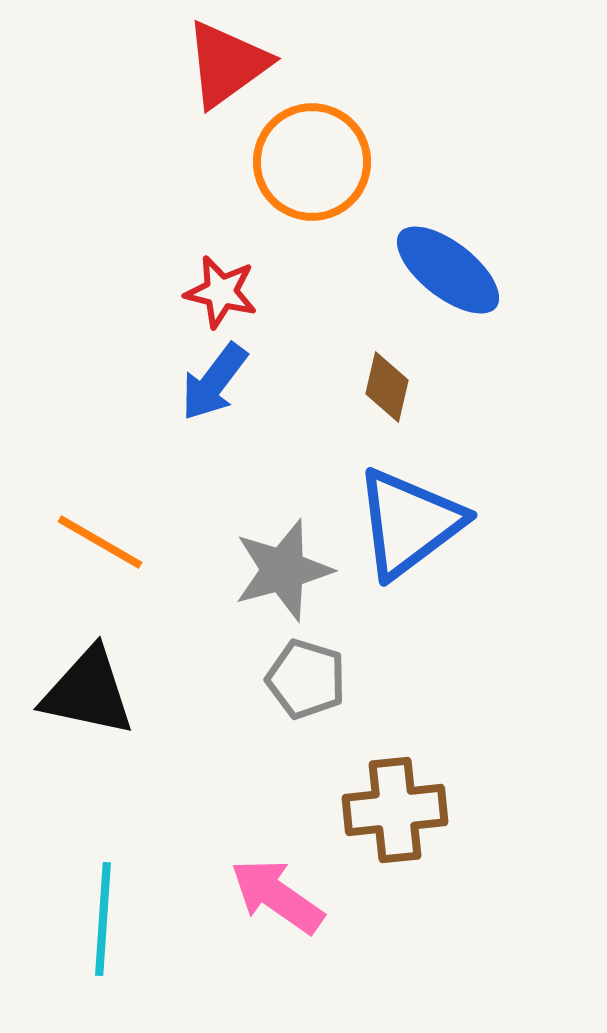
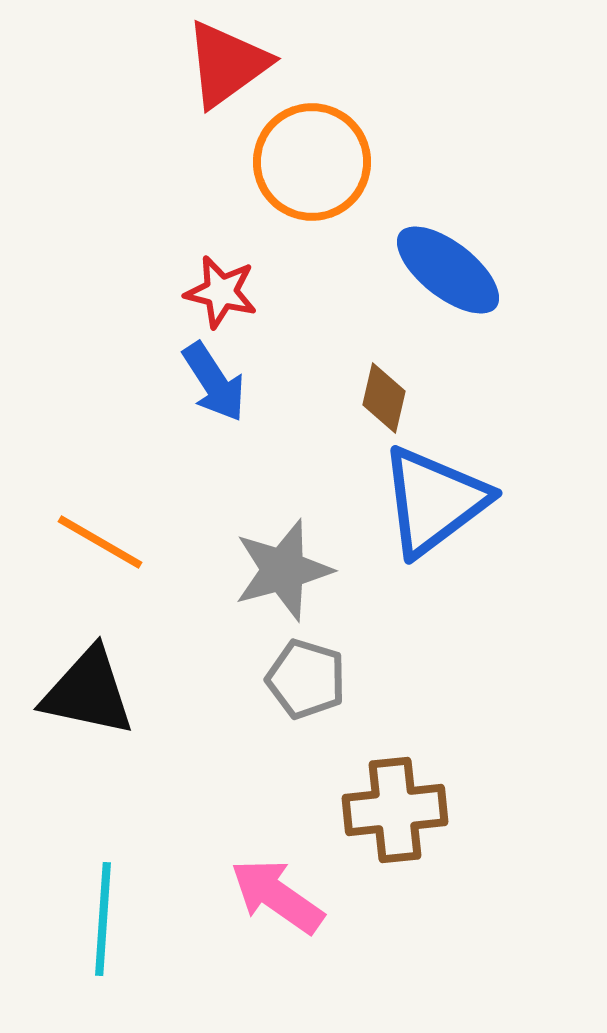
blue arrow: rotated 70 degrees counterclockwise
brown diamond: moved 3 px left, 11 px down
blue triangle: moved 25 px right, 22 px up
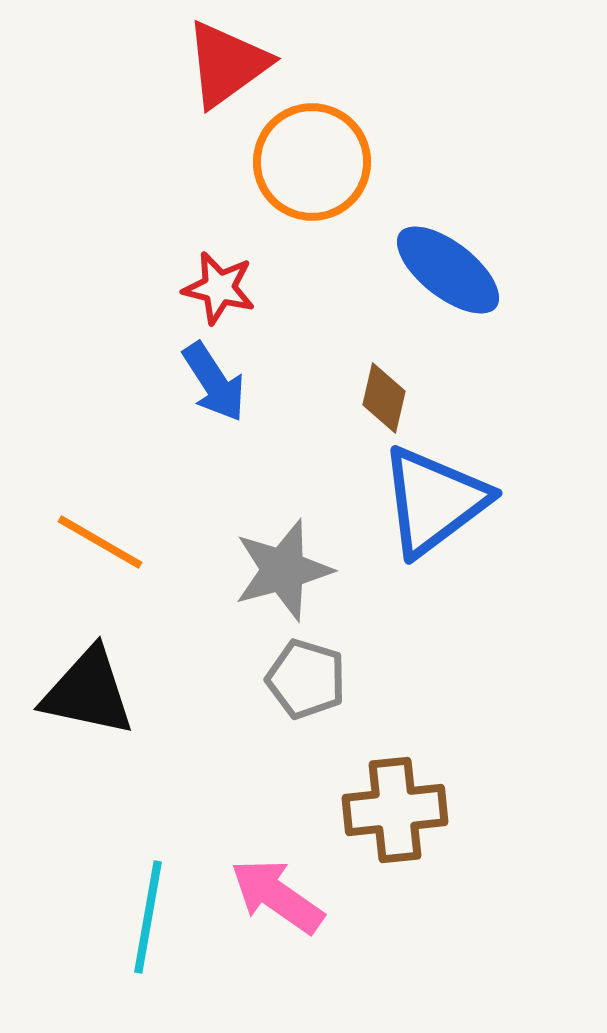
red star: moved 2 px left, 4 px up
cyan line: moved 45 px right, 2 px up; rotated 6 degrees clockwise
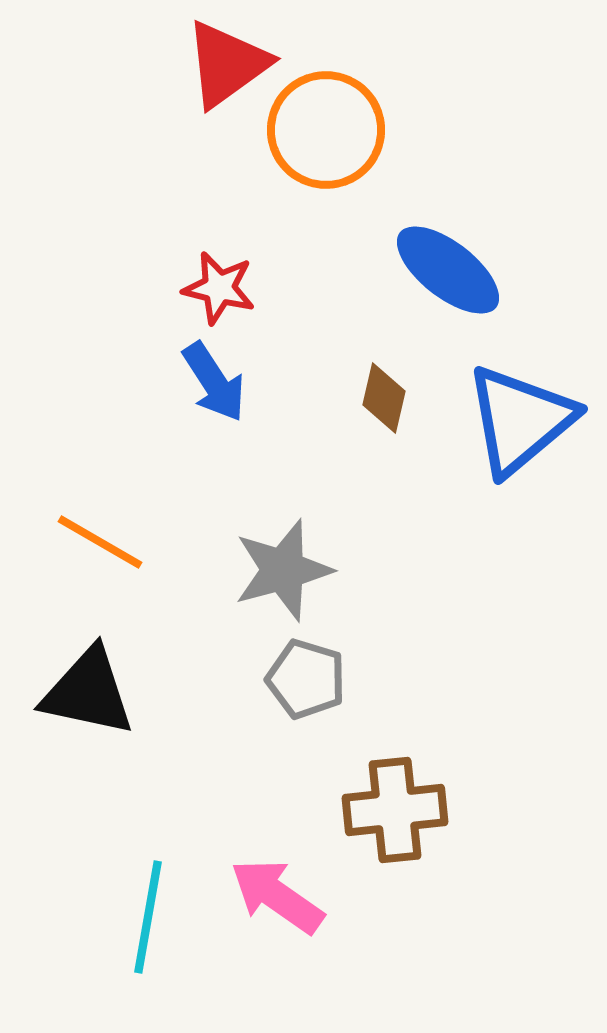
orange circle: moved 14 px right, 32 px up
blue triangle: moved 86 px right, 81 px up; rotated 3 degrees counterclockwise
